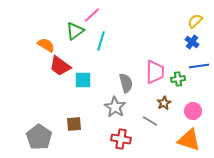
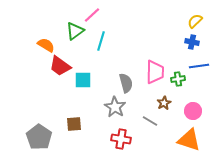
blue cross: rotated 24 degrees counterclockwise
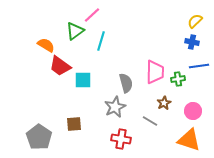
gray star: rotated 15 degrees clockwise
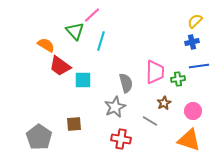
green triangle: rotated 36 degrees counterclockwise
blue cross: rotated 24 degrees counterclockwise
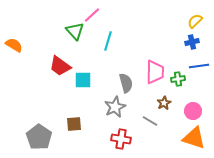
cyan line: moved 7 px right
orange semicircle: moved 32 px left
orange triangle: moved 5 px right, 2 px up
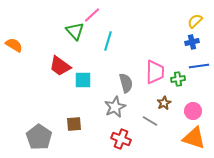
red cross: rotated 12 degrees clockwise
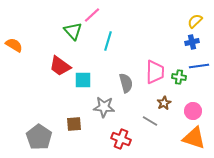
green triangle: moved 2 px left
green cross: moved 1 px right, 2 px up; rotated 16 degrees clockwise
gray star: moved 11 px left; rotated 30 degrees clockwise
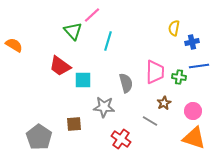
yellow semicircle: moved 21 px left, 7 px down; rotated 35 degrees counterclockwise
red cross: rotated 12 degrees clockwise
